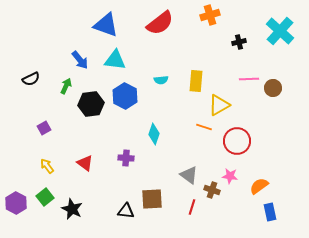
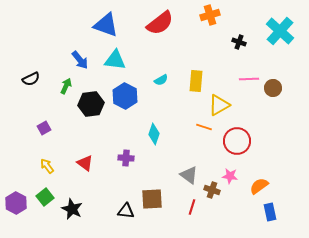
black cross: rotated 32 degrees clockwise
cyan semicircle: rotated 24 degrees counterclockwise
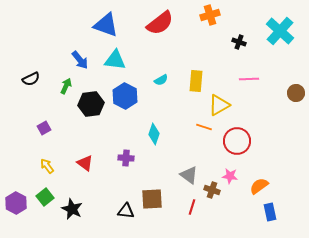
brown circle: moved 23 px right, 5 px down
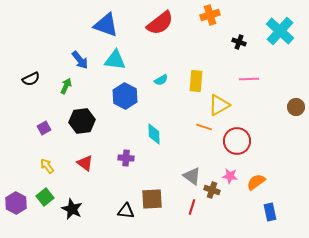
brown circle: moved 14 px down
black hexagon: moved 9 px left, 17 px down
cyan diamond: rotated 20 degrees counterclockwise
gray triangle: moved 3 px right, 1 px down
orange semicircle: moved 3 px left, 4 px up
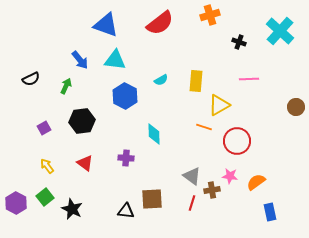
brown cross: rotated 28 degrees counterclockwise
red line: moved 4 px up
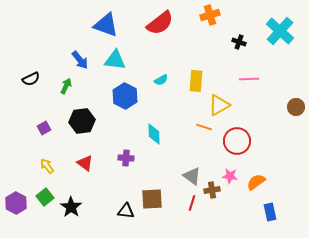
black star: moved 1 px left, 2 px up; rotated 10 degrees clockwise
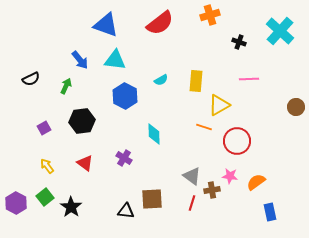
purple cross: moved 2 px left; rotated 28 degrees clockwise
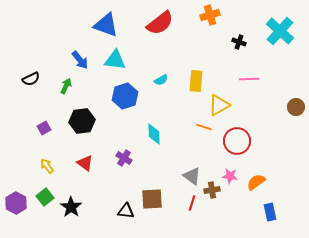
blue hexagon: rotated 15 degrees clockwise
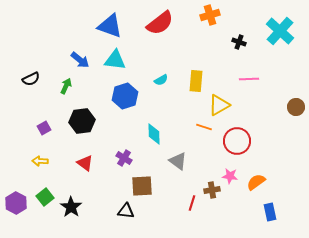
blue triangle: moved 4 px right, 1 px down
blue arrow: rotated 12 degrees counterclockwise
yellow arrow: moved 7 px left, 5 px up; rotated 49 degrees counterclockwise
gray triangle: moved 14 px left, 15 px up
brown square: moved 10 px left, 13 px up
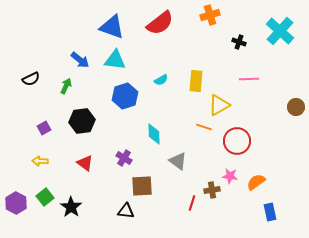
blue triangle: moved 2 px right, 1 px down
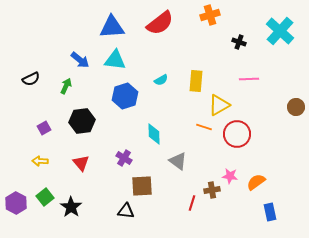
blue triangle: rotated 24 degrees counterclockwise
red circle: moved 7 px up
red triangle: moved 4 px left; rotated 12 degrees clockwise
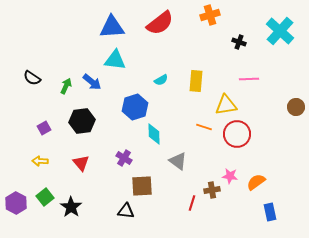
blue arrow: moved 12 px right, 22 px down
black semicircle: moved 1 px right, 1 px up; rotated 60 degrees clockwise
blue hexagon: moved 10 px right, 11 px down
yellow triangle: moved 7 px right; rotated 20 degrees clockwise
